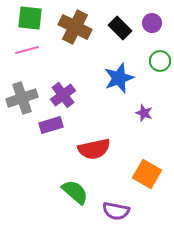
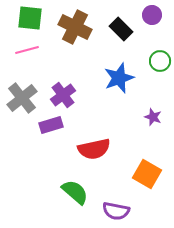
purple circle: moved 8 px up
black rectangle: moved 1 px right, 1 px down
gray cross: rotated 20 degrees counterclockwise
purple star: moved 9 px right, 4 px down
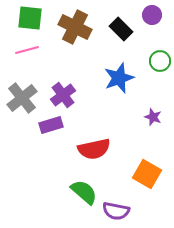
green semicircle: moved 9 px right
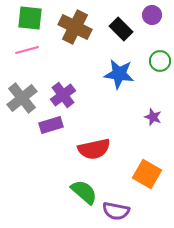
blue star: moved 4 px up; rotated 28 degrees clockwise
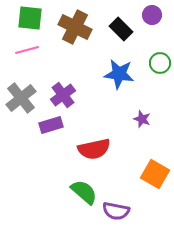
green circle: moved 2 px down
gray cross: moved 1 px left
purple star: moved 11 px left, 2 px down
orange square: moved 8 px right
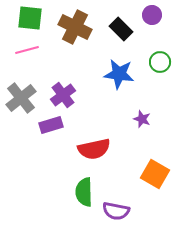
green circle: moved 1 px up
green semicircle: rotated 132 degrees counterclockwise
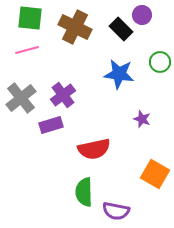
purple circle: moved 10 px left
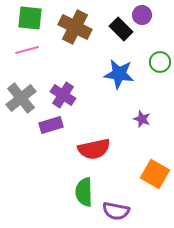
purple cross: rotated 20 degrees counterclockwise
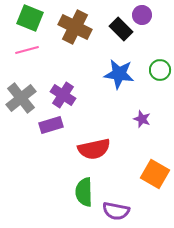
green square: rotated 16 degrees clockwise
green circle: moved 8 px down
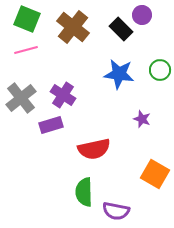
green square: moved 3 px left, 1 px down
brown cross: moved 2 px left; rotated 12 degrees clockwise
pink line: moved 1 px left
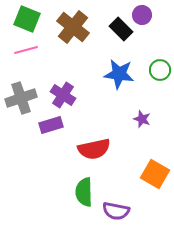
gray cross: rotated 20 degrees clockwise
